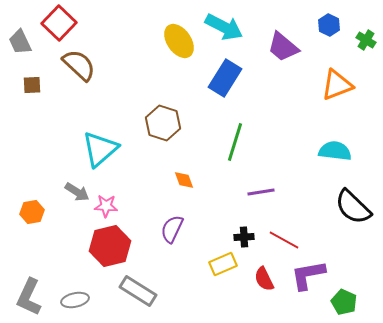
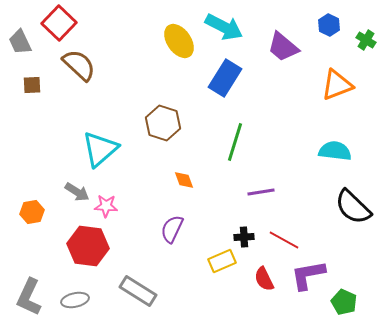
red hexagon: moved 22 px left; rotated 21 degrees clockwise
yellow rectangle: moved 1 px left, 3 px up
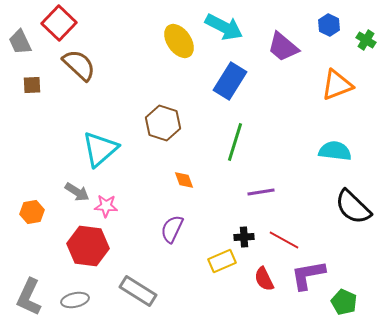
blue rectangle: moved 5 px right, 3 px down
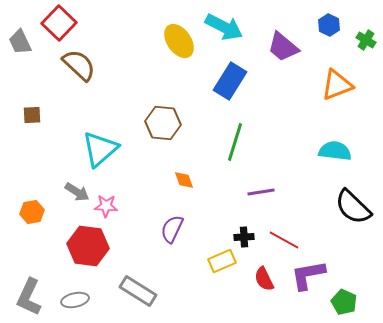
brown square: moved 30 px down
brown hexagon: rotated 12 degrees counterclockwise
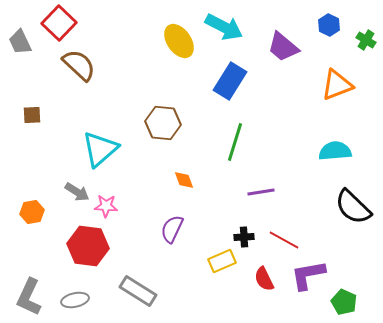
cyan semicircle: rotated 12 degrees counterclockwise
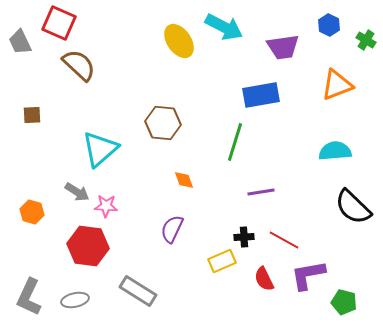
red square: rotated 20 degrees counterclockwise
purple trapezoid: rotated 48 degrees counterclockwise
blue rectangle: moved 31 px right, 14 px down; rotated 48 degrees clockwise
orange hexagon: rotated 25 degrees clockwise
green pentagon: rotated 10 degrees counterclockwise
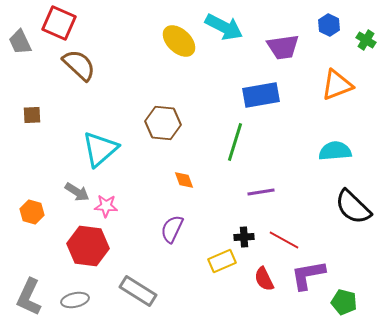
yellow ellipse: rotated 12 degrees counterclockwise
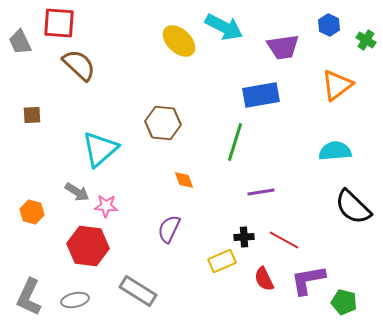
red square: rotated 20 degrees counterclockwise
orange triangle: rotated 16 degrees counterclockwise
purple semicircle: moved 3 px left
purple L-shape: moved 5 px down
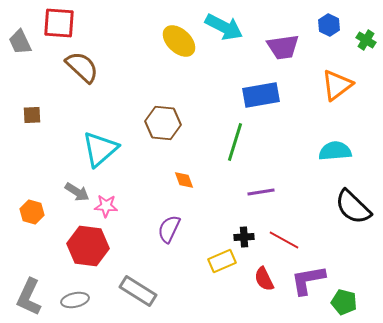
brown semicircle: moved 3 px right, 2 px down
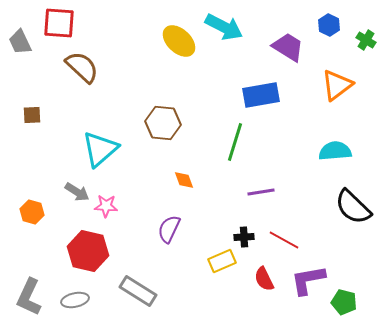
purple trapezoid: moved 5 px right; rotated 140 degrees counterclockwise
red hexagon: moved 5 px down; rotated 6 degrees clockwise
